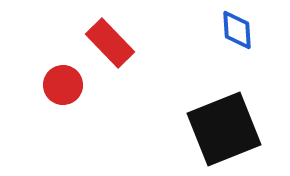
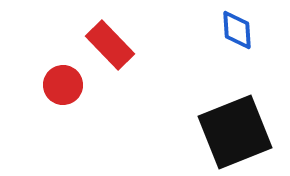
red rectangle: moved 2 px down
black square: moved 11 px right, 3 px down
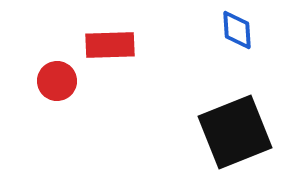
red rectangle: rotated 48 degrees counterclockwise
red circle: moved 6 px left, 4 px up
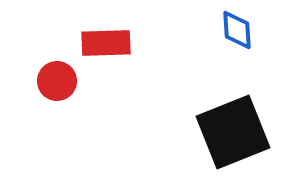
red rectangle: moved 4 px left, 2 px up
black square: moved 2 px left
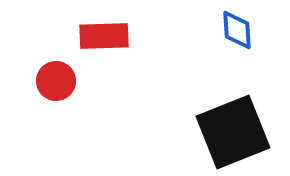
red rectangle: moved 2 px left, 7 px up
red circle: moved 1 px left
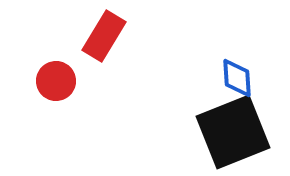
blue diamond: moved 48 px down
red rectangle: rotated 57 degrees counterclockwise
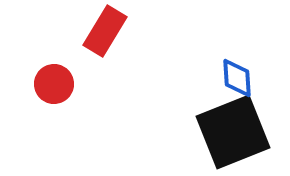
red rectangle: moved 1 px right, 5 px up
red circle: moved 2 px left, 3 px down
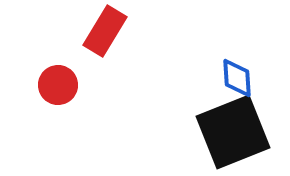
red circle: moved 4 px right, 1 px down
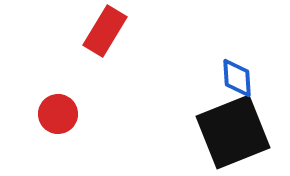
red circle: moved 29 px down
